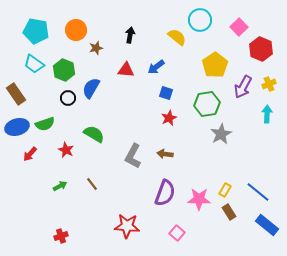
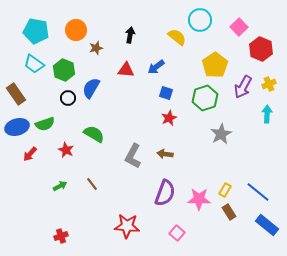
green hexagon at (207, 104): moved 2 px left, 6 px up; rotated 10 degrees counterclockwise
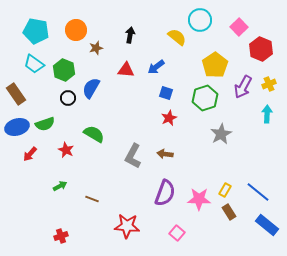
brown line at (92, 184): moved 15 px down; rotated 32 degrees counterclockwise
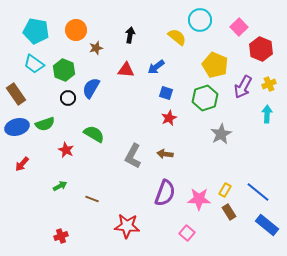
yellow pentagon at (215, 65): rotated 15 degrees counterclockwise
red arrow at (30, 154): moved 8 px left, 10 px down
pink square at (177, 233): moved 10 px right
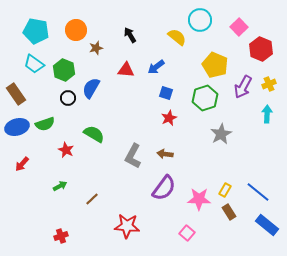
black arrow at (130, 35): rotated 42 degrees counterclockwise
purple semicircle at (165, 193): moved 1 px left, 5 px up; rotated 16 degrees clockwise
brown line at (92, 199): rotated 64 degrees counterclockwise
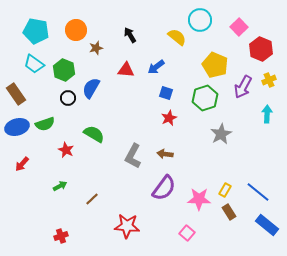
yellow cross at (269, 84): moved 4 px up
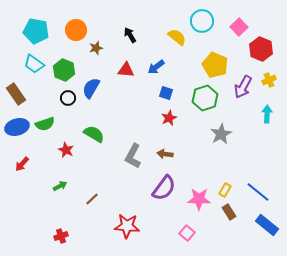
cyan circle at (200, 20): moved 2 px right, 1 px down
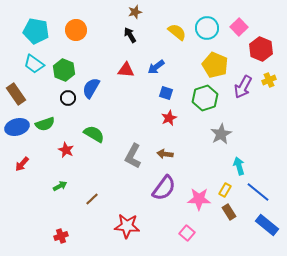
cyan circle at (202, 21): moved 5 px right, 7 px down
yellow semicircle at (177, 37): moved 5 px up
brown star at (96, 48): moved 39 px right, 36 px up
cyan arrow at (267, 114): moved 28 px left, 52 px down; rotated 18 degrees counterclockwise
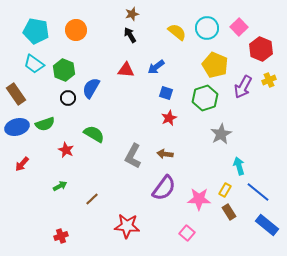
brown star at (135, 12): moved 3 px left, 2 px down
